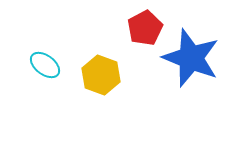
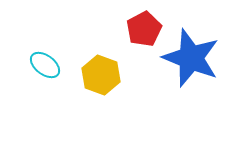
red pentagon: moved 1 px left, 1 px down
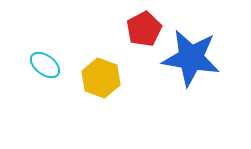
blue star: rotated 12 degrees counterclockwise
yellow hexagon: moved 3 px down
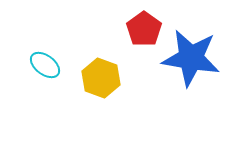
red pentagon: rotated 8 degrees counterclockwise
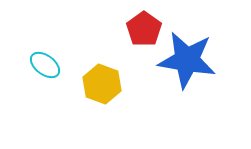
blue star: moved 4 px left, 2 px down
yellow hexagon: moved 1 px right, 6 px down
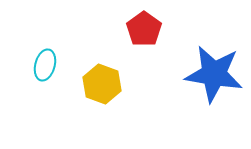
blue star: moved 27 px right, 14 px down
cyan ellipse: rotated 68 degrees clockwise
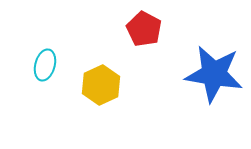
red pentagon: rotated 8 degrees counterclockwise
yellow hexagon: moved 1 px left, 1 px down; rotated 15 degrees clockwise
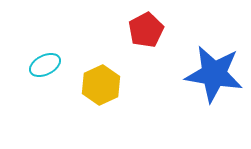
red pentagon: moved 2 px right, 1 px down; rotated 16 degrees clockwise
cyan ellipse: rotated 48 degrees clockwise
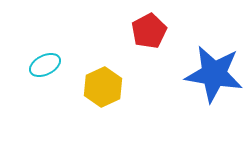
red pentagon: moved 3 px right, 1 px down
yellow hexagon: moved 2 px right, 2 px down
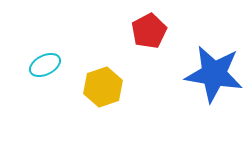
yellow hexagon: rotated 6 degrees clockwise
